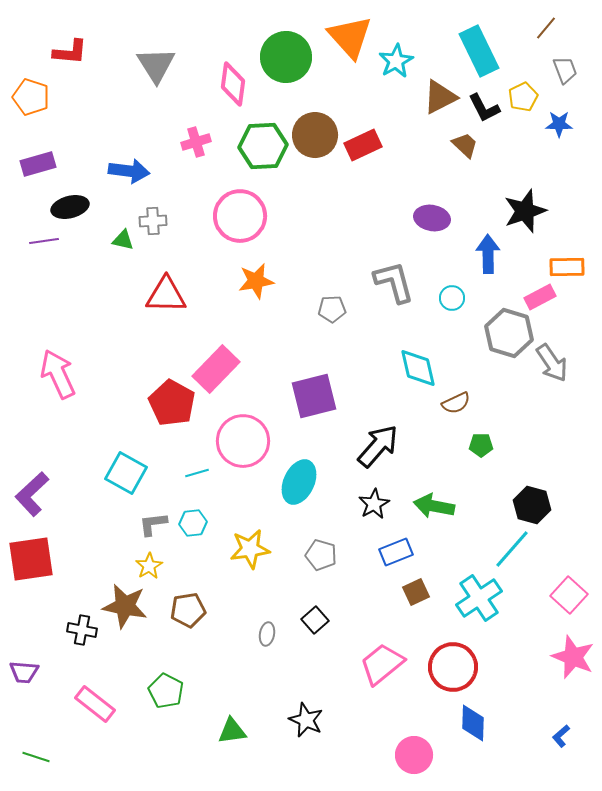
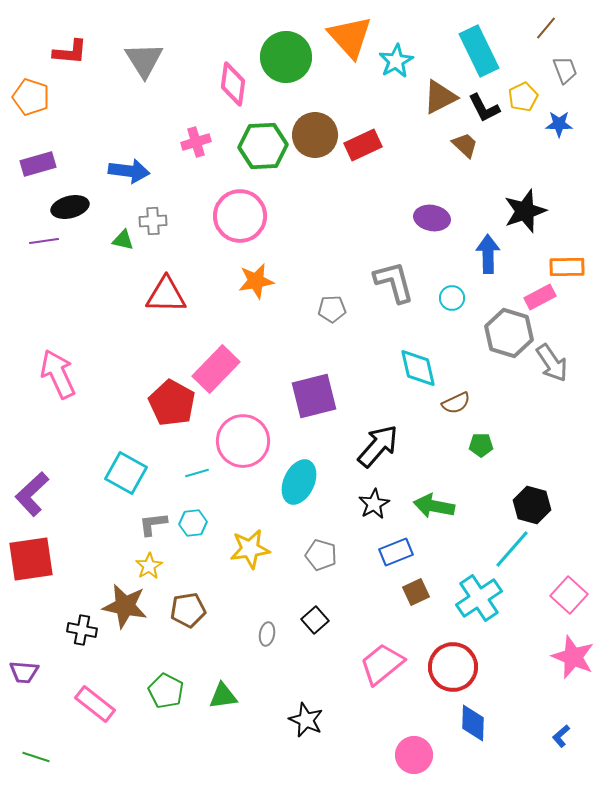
gray triangle at (156, 65): moved 12 px left, 5 px up
green triangle at (232, 731): moved 9 px left, 35 px up
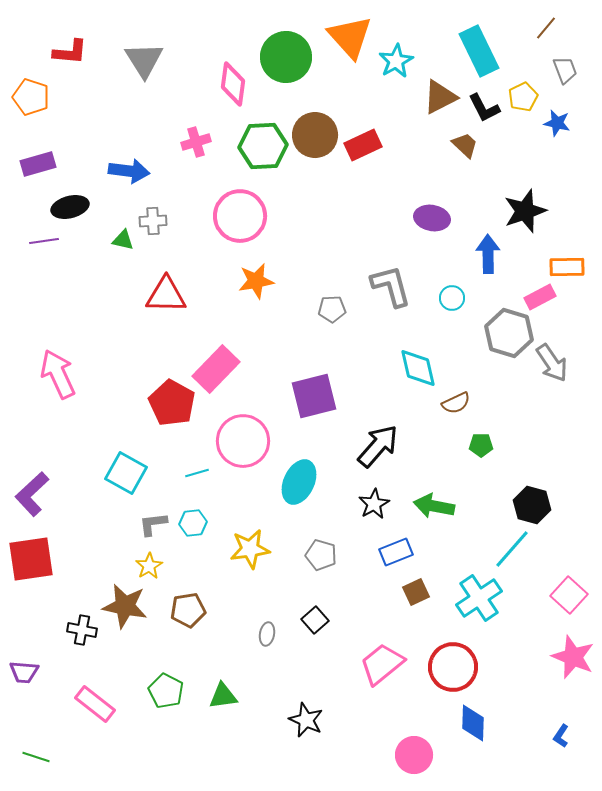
blue star at (559, 124): moved 2 px left, 1 px up; rotated 12 degrees clockwise
gray L-shape at (394, 282): moved 3 px left, 4 px down
blue L-shape at (561, 736): rotated 15 degrees counterclockwise
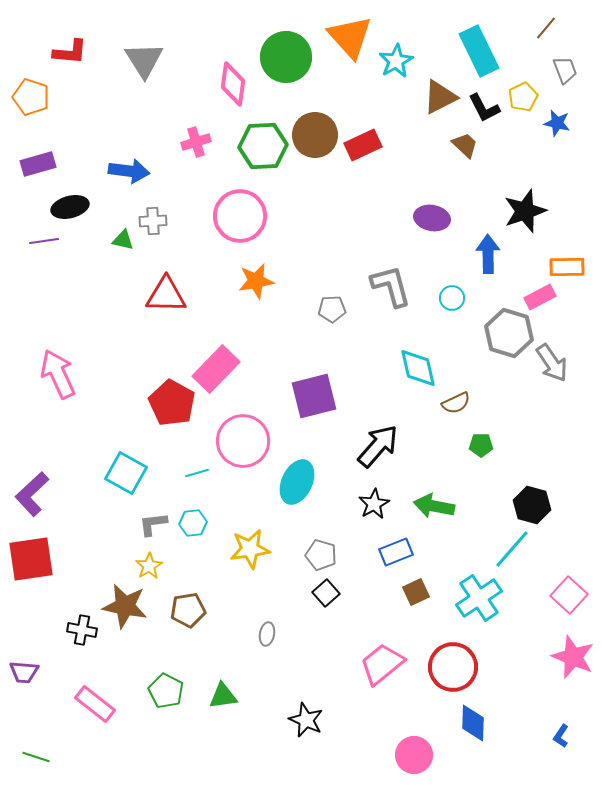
cyan ellipse at (299, 482): moved 2 px left
black square at (315, 620): moved 11 px right, 27 px up
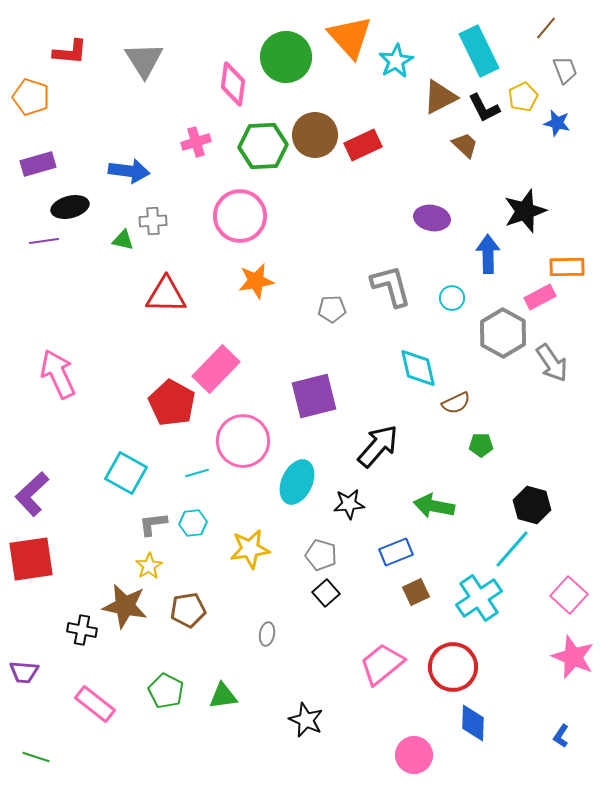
gray hexagon at (509, 333): moved 6 px left; rotated 12 degrees clockwise
black star at (374, 504): moved 25 px left; rotated 24 degrees clockwise
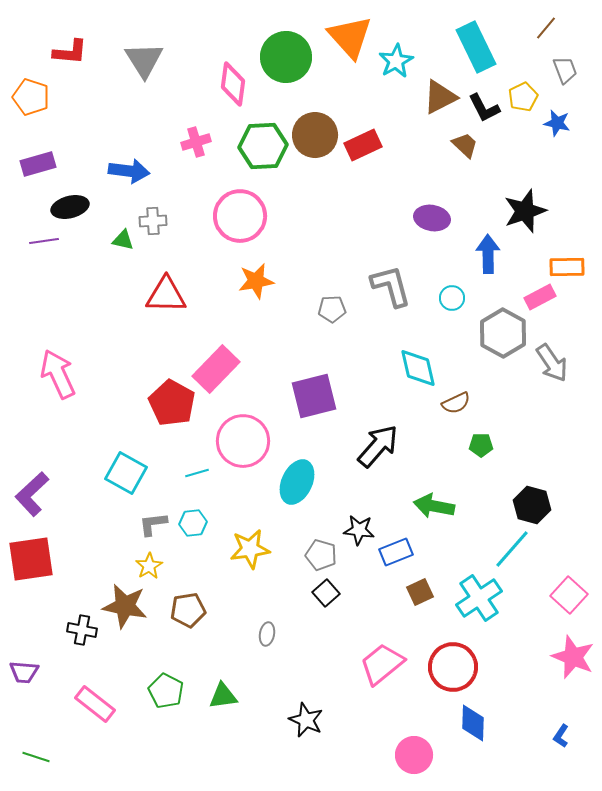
cyan rectangle at (479, 51): moved 3 px left, 4 px up
black star at (349, 504): moved 10 px right, 26 px down; rotated 12 degrees clockwise
brown square at (416, 592): moved 4 px right
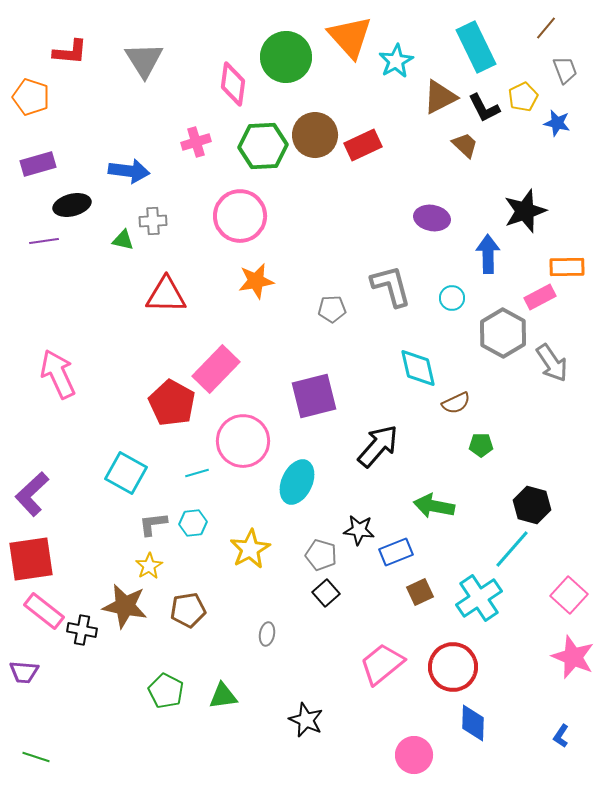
black ellipse at (70, 207): moved 2 px right, 2 px up
yellow star at (250, 549): rotated 21 degrees counterclockwise
pink rectangle at (95, 704): moved 51 px left, 93 px up
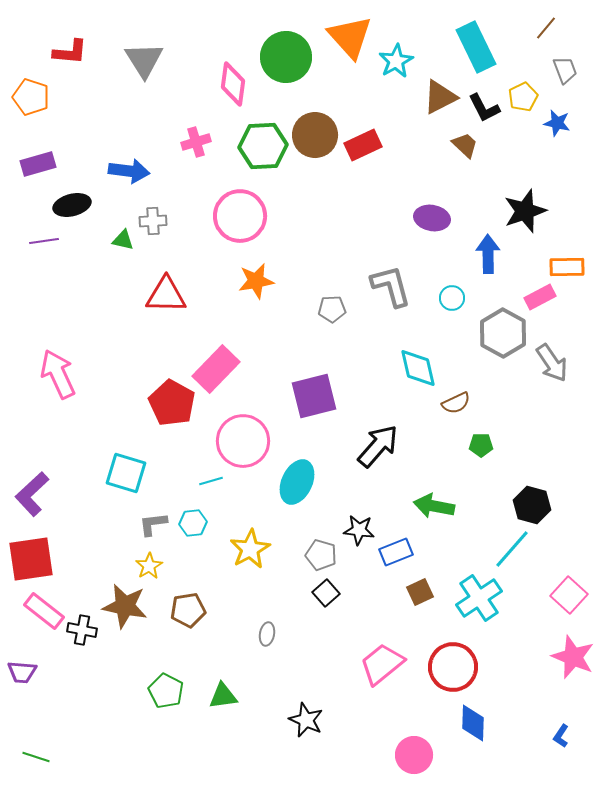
cyan square at (126, 473): rotated 12 degrees counterclockwise
cyan line at (197, 473): moved 14 px right, 8 px down
purple trapezoid at (24, 672): moved 2 px left
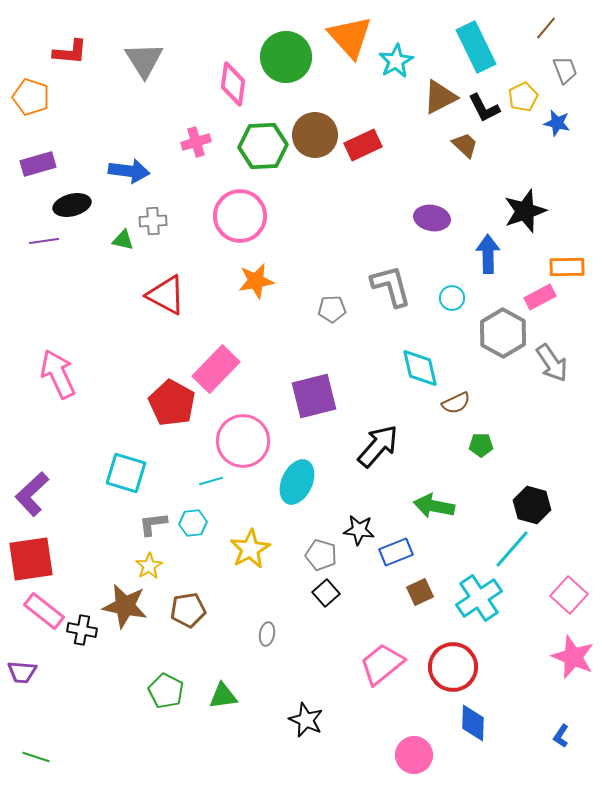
red triangle at (166, 295): rotated 27 degrees clockwise
cyan diamond at (418, 368): moved 2 px right
